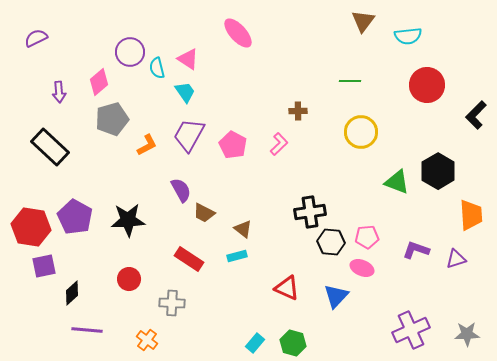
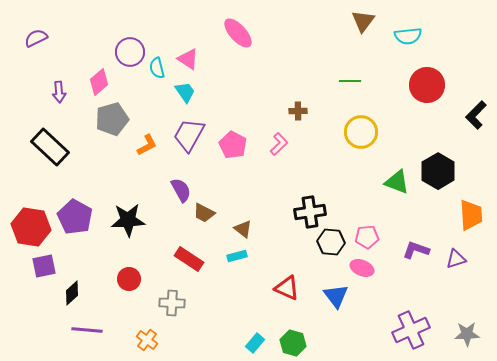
blue triangle at (336, 296): rotated 20 degrees counterclockwise
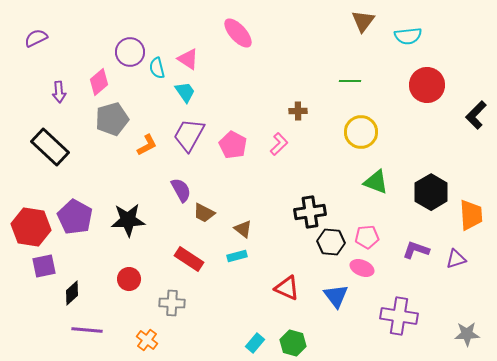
black hexagon at (438, 171): moved 7 px left, 21 px down
green triangle at (397, 182): moved 21 px left
purple cross at (411, 330): moved 12 px left, 14 px up; rotated 33 degrees clockwise
